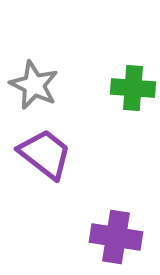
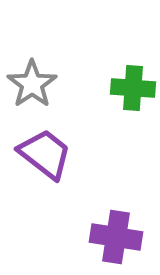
gray star: moved 2 px left, 1 px up; rotated 12 degrees clockwise
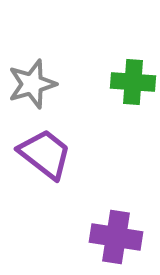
gray star: rotated 18 degrees clockwise
green cross: moved 6 px up
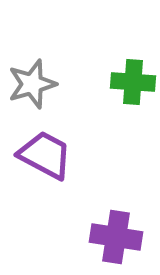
purple trapezoid: moved 1 px down; rotated 10 degrees counterclockwise
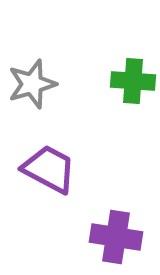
green cross: moved 1 px up
purple trapezoid: moved 4 px right, 14 px down
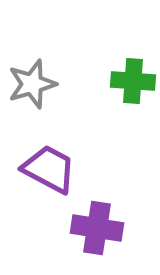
purple cross: moved 19 px left, 9 px up
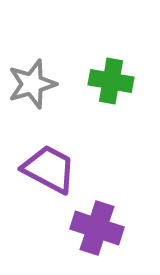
green cross: moved 22 px left; rotated 6 degrees clockwise
purple cross: rotated 9 degrees clockwise
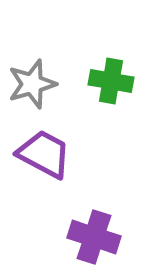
purple trapezoid: moved 5 px left, 15 px up
purple cross: moved 3 px left, 9 px down
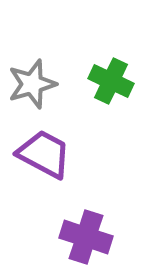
green cross: rotated 15 degrees clockwise
purple cross: moved 8 px left
